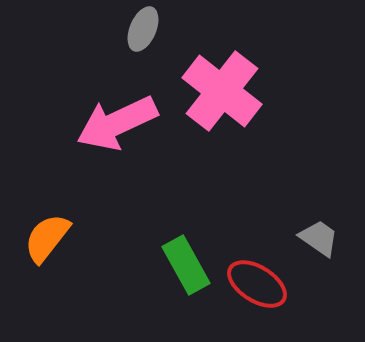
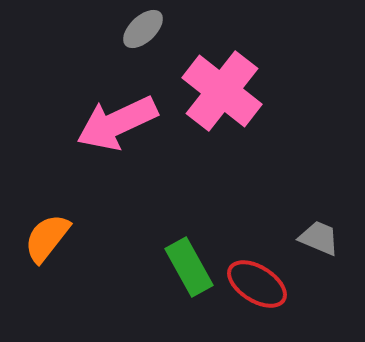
gray ellipse: rotated 24 degrees clockwise
gray trapezoid: rotated 12 degrees counterclockwise
green rectangle: moved 3 px right, 2 px down
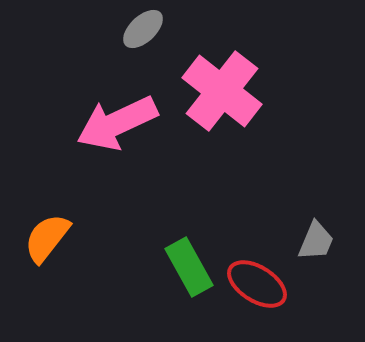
gray trapezoid: moved 3 px left, 3 px down; rotated 90 degrees clockwise
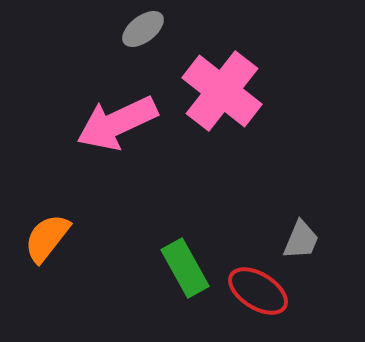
gray ellipse: rotated 6 degrees clockwise
gray trapezoid: moved 15 px left, 1 px up
green rectangle: moved 4 px left, 1 px down
red ellipse: moved 1 px right, 7 px down
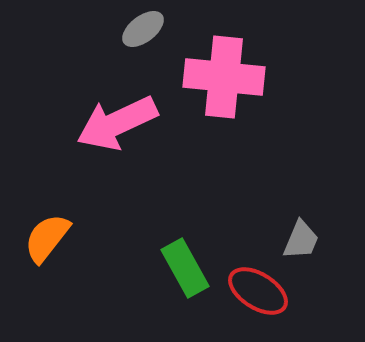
pink cross: moved 2 px right, 14 px up; rotated 32 degrees counterclockwise
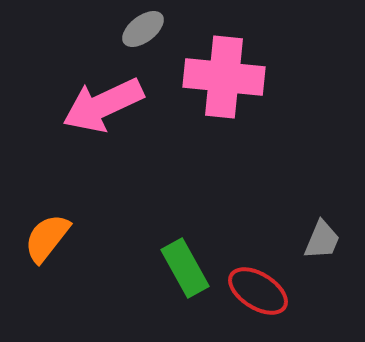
pink arrow: moved 14 px left, 18 px up
gray trapezoid: moved 21 px right
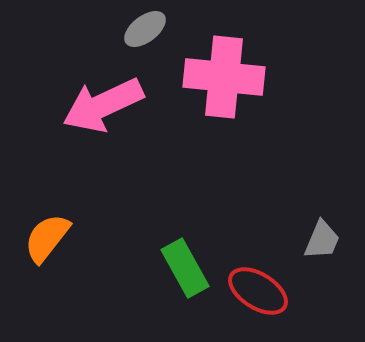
gray ellipse: moved 2 px right
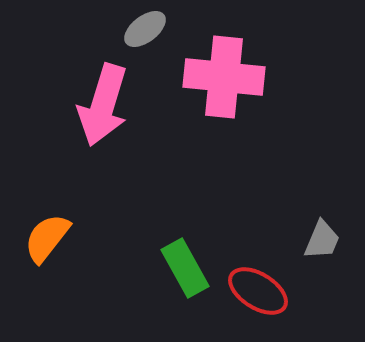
pink arrow: rotated 48 degrees counterclockwise
